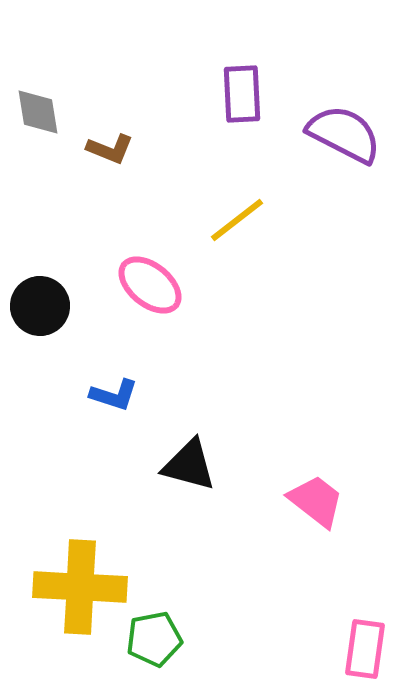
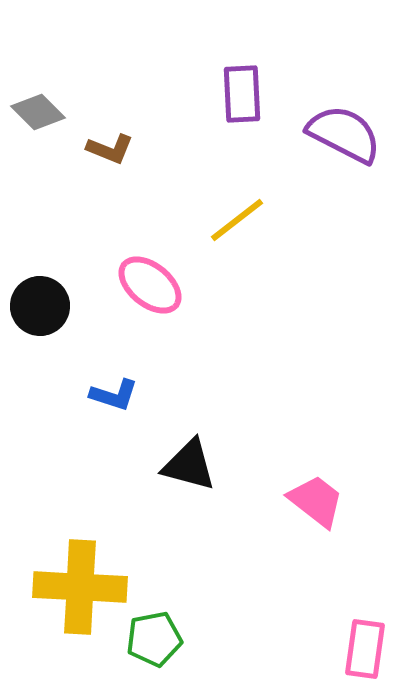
gray diamond: rotated 36 degrees counterclockwise
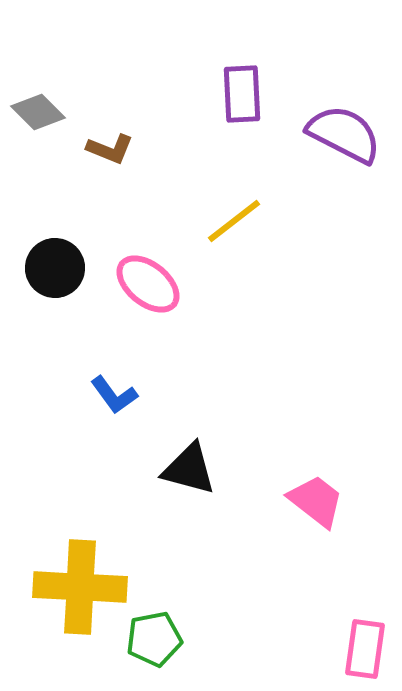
yellow line: moved 3 px left, 1 px down
pink ellipse: moved 2 px left, 1 px up
black circle: moved 15 px right, 38 px up
blue L-shape: rotated 36 degrees clockwise
black triangle: moved 4 px down
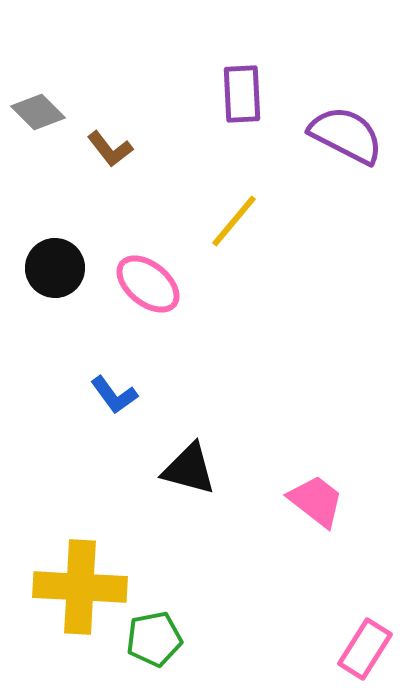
purple semicircle: moved 2 px right, 1 px down
brown L-shape: rotated 30 degrees clockwise
yellow line: rotated 12 degrees counterclockwise
pink rectangle: rotated 24 degrees clockwise
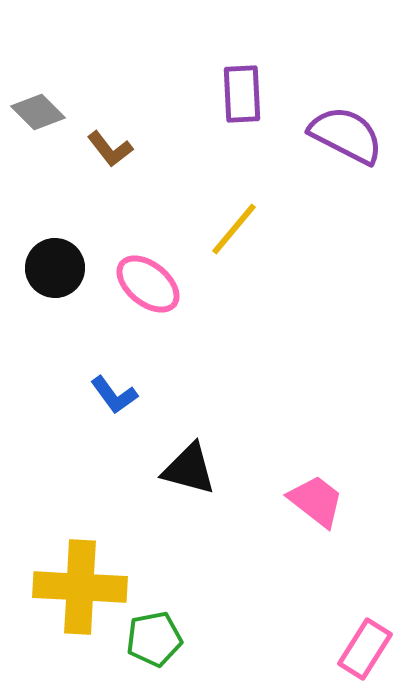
yellow line: moved 8 px down
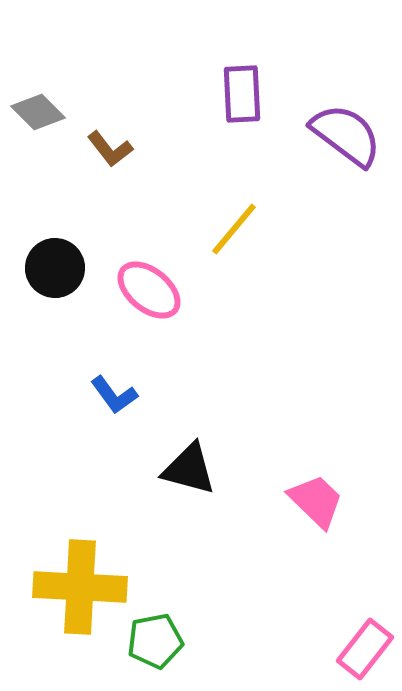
purple semicircle: rotated 10 degrees clockwise
pink ellipse: moved 1 px right, 6 px down
pink trapezoid: rotated 6 degrees clockwise
green pentagon: moved 1 px right, 2 px down
pink rectangle: rotated 6 degrees clockwise
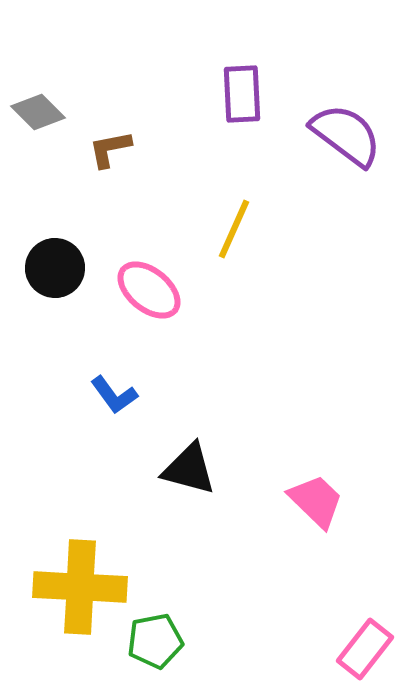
brown L-shape: rotated 117 degrees clockwise
yellow line: rotated 16 degrees counterclockwise
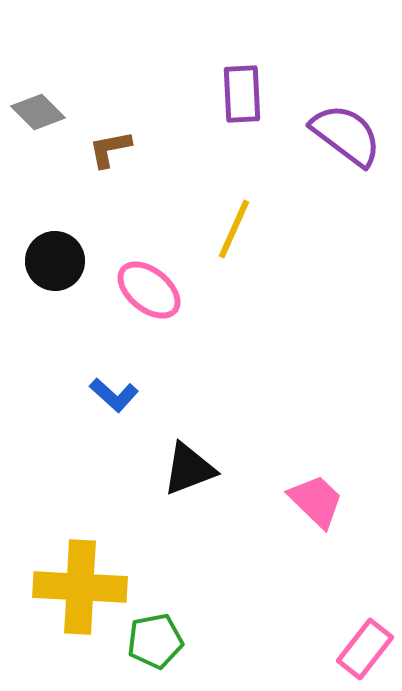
black circle: moved 7 px up
blue L-shape: rotated 12 degrees counterclockwise
black triangle: rotated 36 degrees counterclockwise
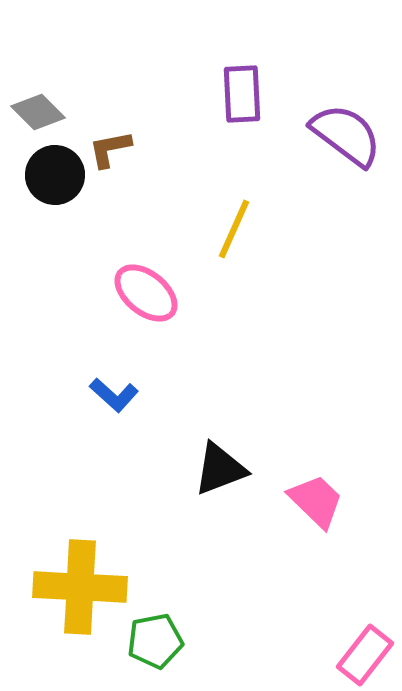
black circle: moved 86 px up
pink ellipse: moved 3 px left, 3 px down
black triangle: moved 31 px right
pink rectangle: moved 6 px down
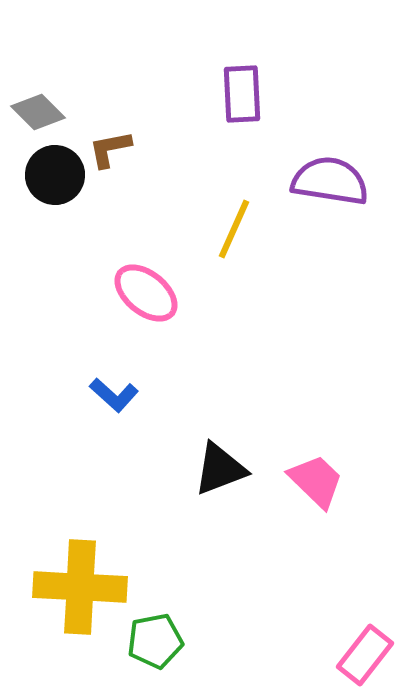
purple semicircle: moved 16 px left, 46 px down; rotated 28 degrees counterclockwise
pink trapezoid: moved 20 px up
